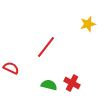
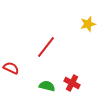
green semicircle: moved 2 px left, 1 px down
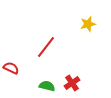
red cross: rotated 28 degrees clockwise
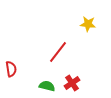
yellow star: rotated 21 degrees clockwise
red line: moved 12 px right, 5 px down
red semicircle: moved 1 px down; rotated 56 degrees clockwise
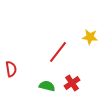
yellow star: moved 2 px right, 13 px down
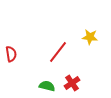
red semicircle: moved 15 px up
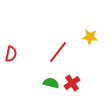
red semicircle: rotated 21 degrees clockwise
green semicircle: moved 4 px right, 3 px up
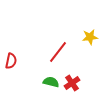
yellow star: rotated 14 degrees counterclockwise
red semicircle: moved 7 px down
green semicircle: moved 1 px up
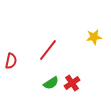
yellow star: moved 4 px right
red line: moved 10 px left, 2 px up
green semicircle: moved 1 px down; rotated 133 degrees clockwise
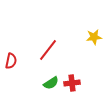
red cross: rotated 28 degrees clockwise
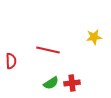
red line: rotated 65 degrees clockwise
red semicircle: rotated 14 degrees counterclockwise
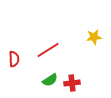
red line: rotated 45 degrees counterclockwise
red semicircle: moved 3 px right, 2 px up
green semicircle: moved 1 px left, 3 px up
